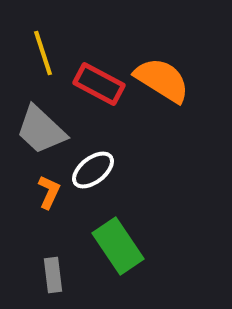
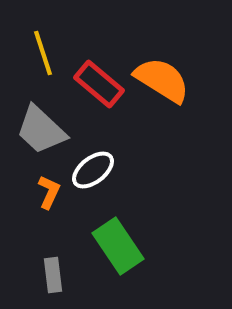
red rectangle: rotated 12 degrees clockwise
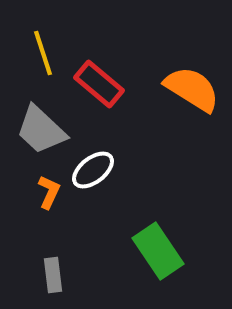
orange semicircle: moved 30 px right, 9 px down
green rectangle: moved 40 px right, 5 px down
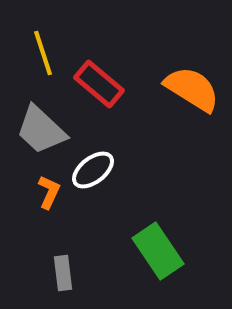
gray rectangle: moved 10 px right, 2 px up
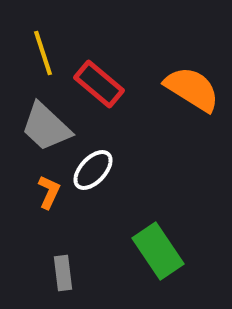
gray trapezoid: moved 5 px right, 3 px up
white ellipse: rotated 9 degrees counterclockwise
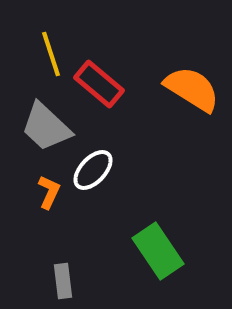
yellow line: moved 8 px right, 1 px down
gray rectangle: moved 8 px down
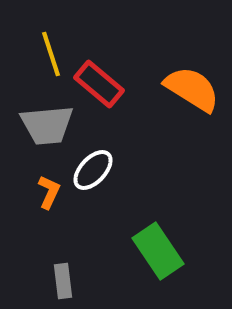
gray trapezoid: moved 1 px right, 2 px up; rotated 48 degrees counterclockwise
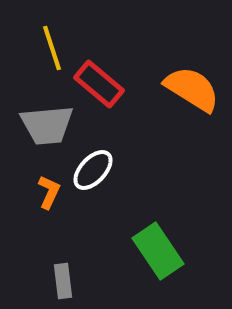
yellow line: moved 1 px right, 6 px up
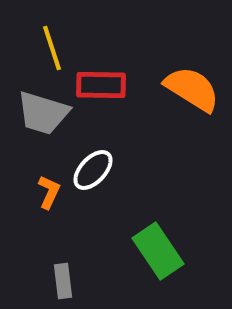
red rectangle: moved 2 px right, 1 px down; rotated 39 degrees counterclockwise
gray trapezoid: moved 4 px left, 12 px up; rotated 22 degrees clockwise
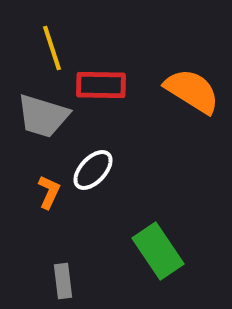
orange semicircle: moved 2 px down
gray trapezoid: moved 3 px down
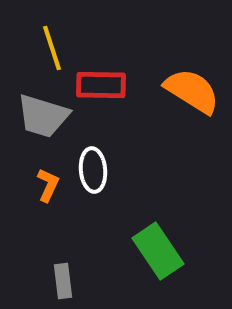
white ellipse: rotated 48 degrees counterclockwise
orange L-shape: moved 1 px left, 7 px up
